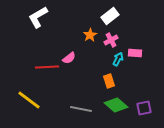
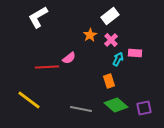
pink cross: rotated 16 degrees counterclockwise
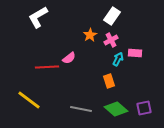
white rectangle: moved 2 px right; rotated 18 degrees counterclockwise
pink cross: rotated 16 degrees clockwise
green diamond: moved 4 px down
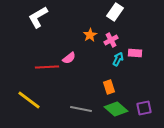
white rectangle: moved 3 px right, 4 px up
orange rectangle: moved 6 px down
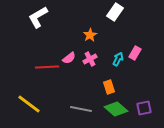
pink cross: moved 21 px left, 19 px down
pink rectangle: rotated 64 degrees counterclockwise
yellow line: moved 4 px down
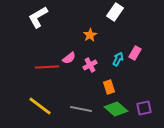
pink cross: moved 6 px down
yellow line: moved 11 px right, 2 px down
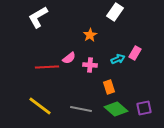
cyan arrow: rotated 40 degrees clockwise
pink cross: rotated 32 degrees clockwise
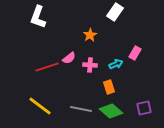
white L-shape: rotated 40 degrees counterclockwise
cyan arrow: moved 2 px left, 5 px down
red line: rotated 15 degrees counterclockwise
green diamond: moved 5 px left, 2 px down
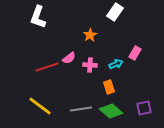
gray line: rotated 20 degrees counterclockwise
